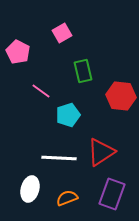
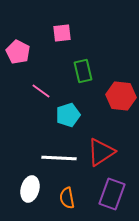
pink square: rotated 24 degrees clockwise
orange semicircle: rotated 80 degrees counterclockwise
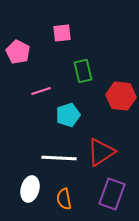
pink line: rotated 54 degrees counterclockwise
orange semicircle: moved 3 px left, 1 px down
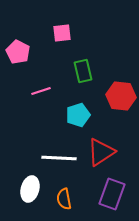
cyan pentagon: moved 10 px right
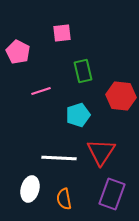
red triangle: rotated 24 degrees counterclockwise
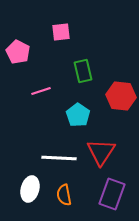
pink square: moved 1 px left, 1 px up
cyan pentagon: rotated 20 degrees counterclockwise
orange semicircle: moved 4 px up
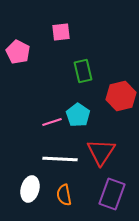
pink line: moved 11 px right, 31 px down
red hexagon: rotated 20 degrees counterclockwise
white line: moved 1 px right, 1 px down
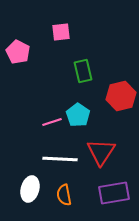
purple rectangle: moved 2 px right, 1 px up; rotated 60 degrees clockwise
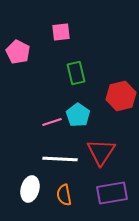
green rectangle: moved 7 px left, 2 px down
purple rectangle: moved 2 px left
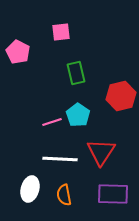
purple rectangle: moved 1 px right, 1 px down; rotated 12 degrees clockwise
